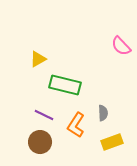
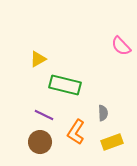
orange L-shape: moved 7 px down
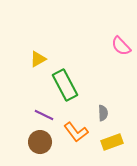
green rectangle: rotated 48 degrees clockwise
orange L-shape: rotated 70 degrees counterclockwise
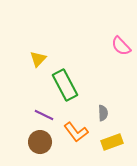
yellow triangle: rotated 18 degrees counterclockwise
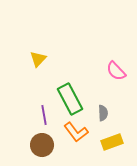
pink semicircle: moved 5 px left, 25 px down
green rectangle: moved 5 px right, 14 px down
purple line: rotated 54 degrees clockwise
brown circle: moved 2 px right, 3 px down
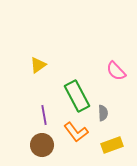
yellow triangle: moved 6 px down; rotated 12 degrees clockwise
green rectangle: moved 7 px right, 3 px up
yellow rectangle: moved 3 px down
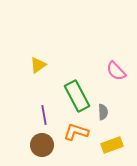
gray semicircle: moved 1 px up
orange L-shape: rotated 145 degrees clockwise
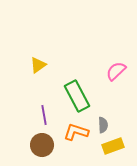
pink semicircle: rotated 90 degrees clockwise
gray semicircle: moved 13 px down
yellow rectangle: moved 1 px right, 1 px down
